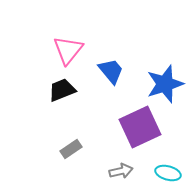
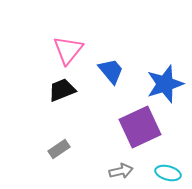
gray rectangle: moved 12 px left
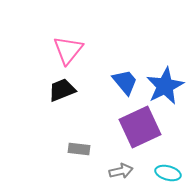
blue trapezoid: moved 14 px right, 11 px down
blue star: moved 2 px down; rotated 9 degrees counterclockwise
gray rectangle: moved 20 px right; rotated 40 degrees clockwise
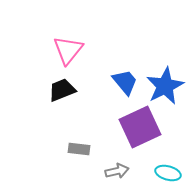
gray arrow: moved 4 px left
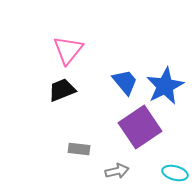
purple square: rotated 9 degrees counterclockwise
cyan ellipse: moved 7 px right
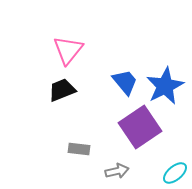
cyan ellipse: rotated 55 degrees counterclockwise
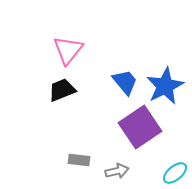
gray rectangle: moved 11 px down
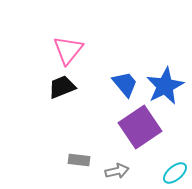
blue trapezoid: moved 2 px down
black trapezoid: moved 3 px up
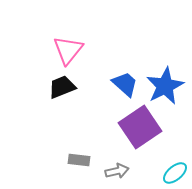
blue trapezoid: rotated 8 degrees counterclockwise
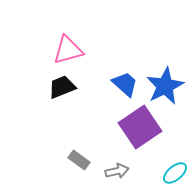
pink triangle: rotated 36 degrees clockwise
gray rectangle: rotated 30 degrees clockwise
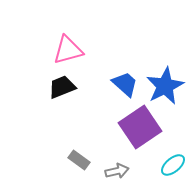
cyan ellipse: moved 2 px left, 8 px up
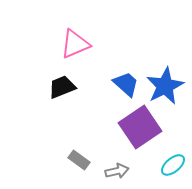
pink triangle: moved 7 px right, 6 px up; rotated 8 degrees counterclockwise
blue trapezoid: moved 1 px right
